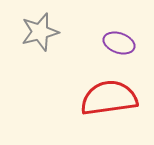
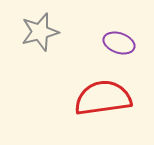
red semicircle: moved 6 px left
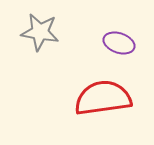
gray star: rotated 24 degrees clockwise
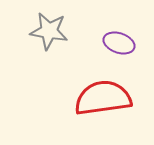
gray star: moved 9 px right, 1 px up
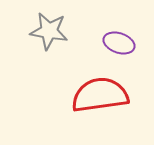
red semicircle: moved 3 px left, 3 px up
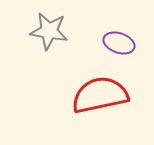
red semicircle: rotated 4 degrees counterclockwise
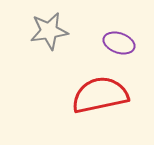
gray star: rotated 18 degrees counterclockwise
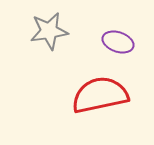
purple ellipse: moved 1 px left, 1 px up
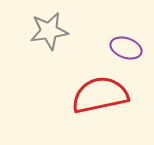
purple ellipse: moved 8 px right, 6 px down
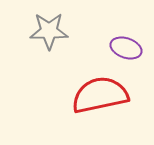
gray star: rotated 9 degrees clockwise
